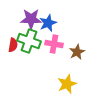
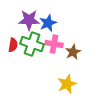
purple star: moved 2 px left, 1 px down
green cross: moved 3 px right, 3 px down
brown star: moved 4 px left
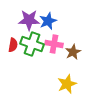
blue star: moved 2 px up
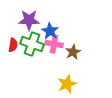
blue star: moved 2 px right, 10 px down; rotated 18 degrees counterclockwise
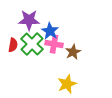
green cross: rotated 25 degrees clockwise
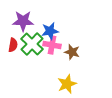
purple star: moved 6 px left, 1 px down
blue star: rotated 30 degrees clockwise
pink cross: moved 2 px left, 1 px down
brown star: moved 1 px left; rotated 28 degrees counterclockwise
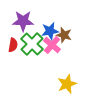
pink cross: rotated 30 degrees clockwise
brown star: moved 8 px left, 17 px up
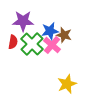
red semicircle: moved 3 px up
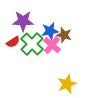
red semicircle: rotated 48 degrees clockwise
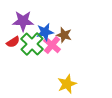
blue star: moved 5 px left, 1 px down
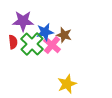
red semicircle: rotated 64 degrees counterclockwise
